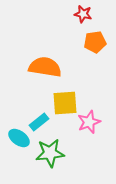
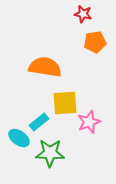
green star: rotated 8 degrees clockwise
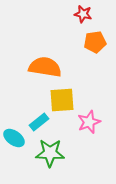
yellow square: moved 3 px left, 3 px up
cyan ellipse: moved 5 px left
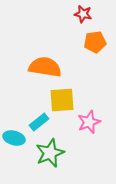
cyan ellipse: rotated 20 degrees counterclockwise
green star: rotated 24 degrees counterclockwise
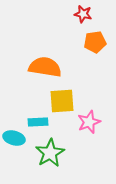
yellow square: moved 1 px down
cyan rectangle: moved 1 px left; rotated 36 degrees clockwise
green star: rotated 8 degrees counterclockwise
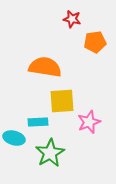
red star: moved 11 px left, 5 px down
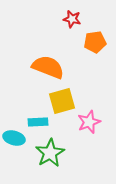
orange semicircle: moved 3 px right; rotated 12 degrees clockwise
yellow square: rotated 12 degrees counterclockwise
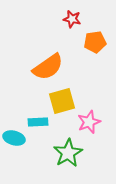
orange semicircle: rotated 124 degrees clockwise
green star: moved 18 px right
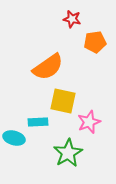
yellow square: moved 1 px right; rotated 28 degrees clockwise
